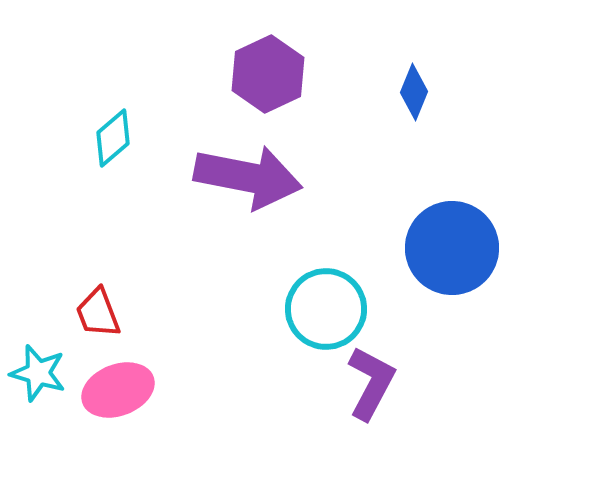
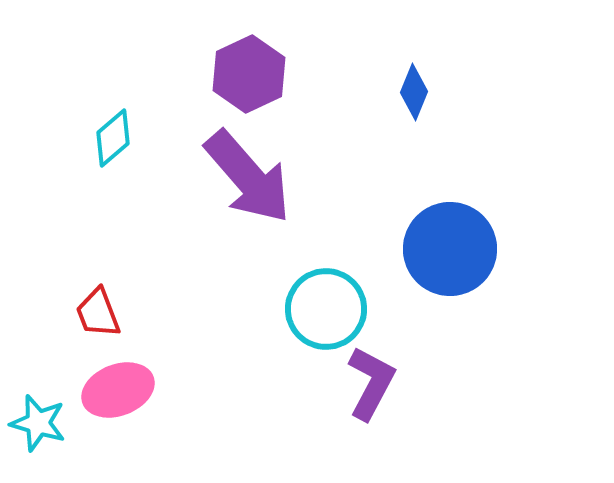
purple hexagon: moved 19 px left
purple arrow: rotated 38 degrees clockwise
blue circle: moved 2 px left, 1 px down
cyan star: moved 50 px down
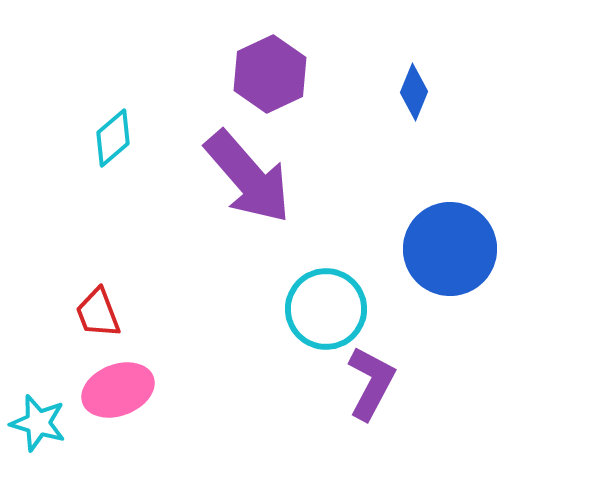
purple hexagon: moved 21 px right
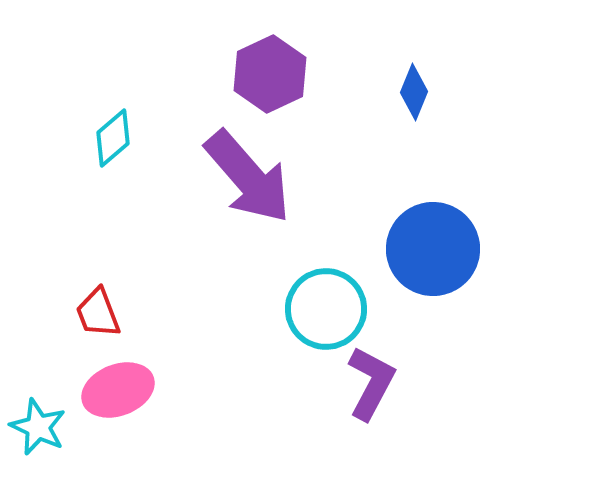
blue circle: moved 17 px left
cyan star: moved 4 px down; rotated 8 degrees clockwise
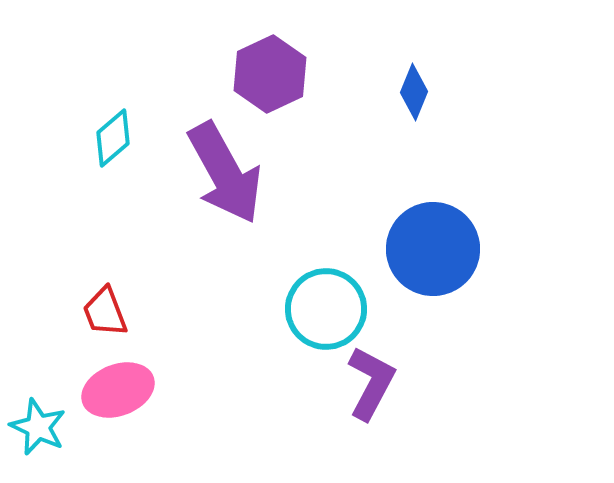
purple arrow: moved 23 px left, 4 px up; rotated 12 degrees clockwise
red trapezoid: moved 7 px right, 1 px up
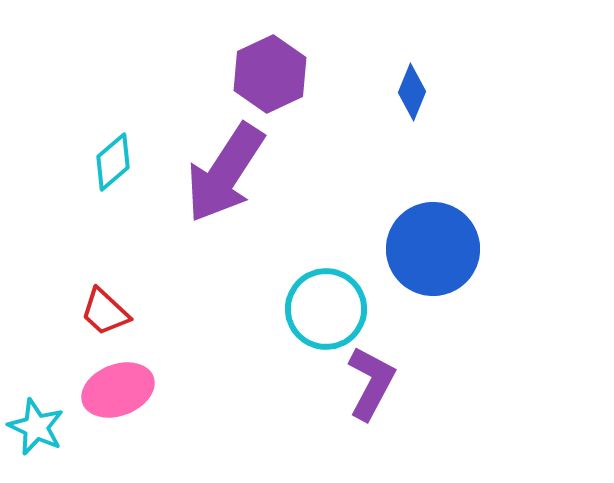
blue diamond: moved 2 px left
cyan diamond: moved 24 px down
purple arrow: rotated 62 degrees clockwise
red trapezoid: rotated 26 degrees counterclockwise
cyan star: moved 2 px left
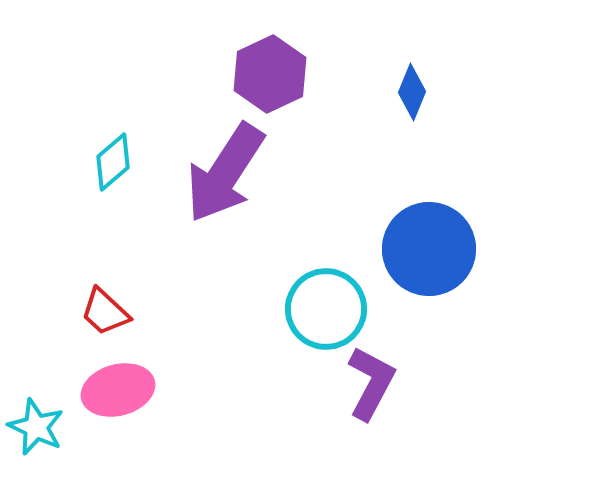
blue circle: moved 4 px left
pink ellipse: rotated 6 degrees clockwise
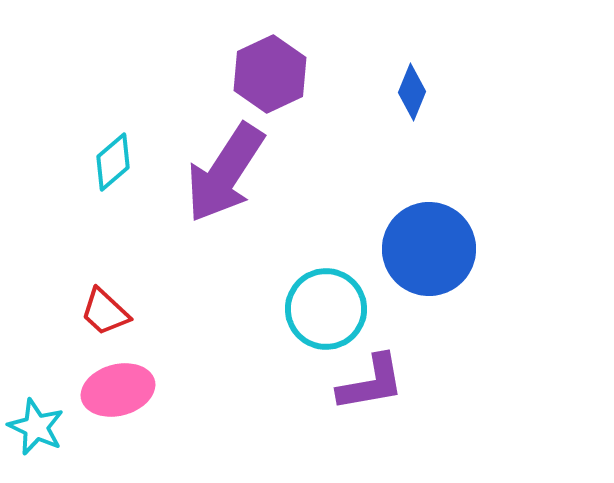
purple L-shape: rotated 52 degrees clockwise
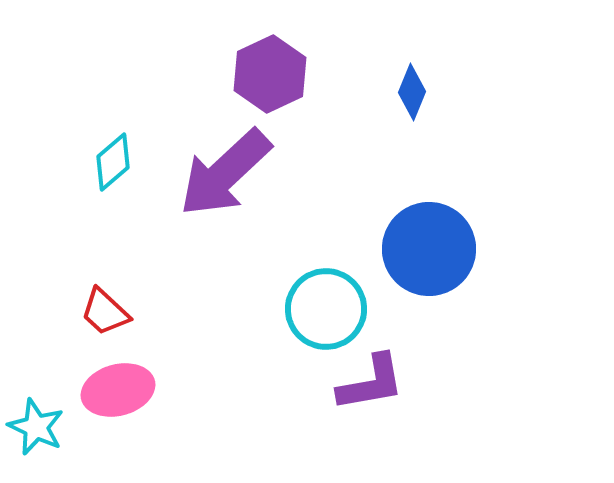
purple arrow: rotated 14 degrees clockwise
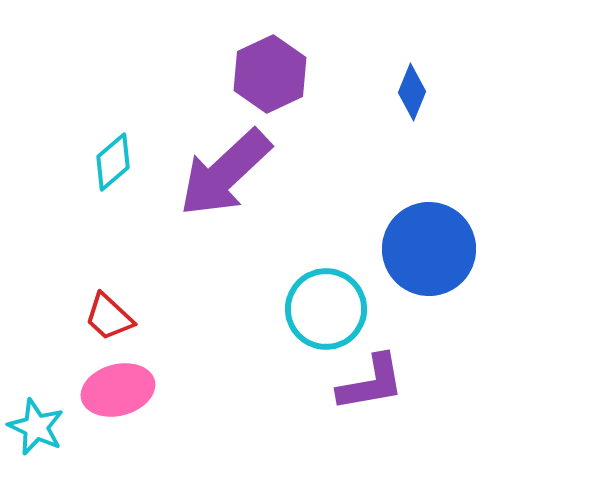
red trapezoid: moved 4 px right, 5 px down
